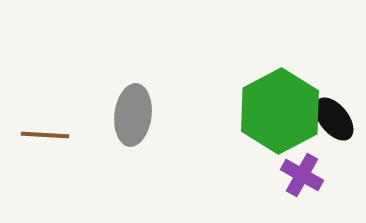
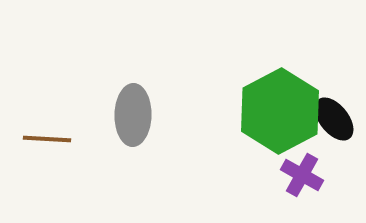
gray ellipse: rotated 6 degrees counterclockwise
brown line: moved 2 px right, 4 px down
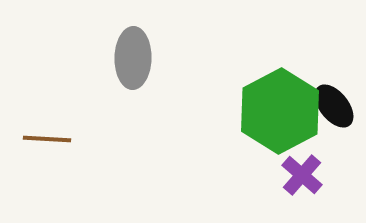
gray ellipse: moved 57 px up
black ellipse: moved 13 px up
purple cross: rotated 12 degrees clockwise
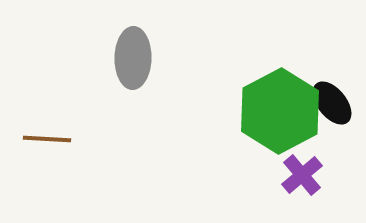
black ellipse: moved 2 px left, 3 px up
purple cross: rotated 9 degrees clockwise
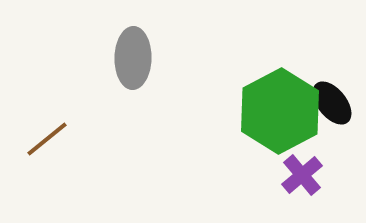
brown line: rotated 42 degrees counterclockwise
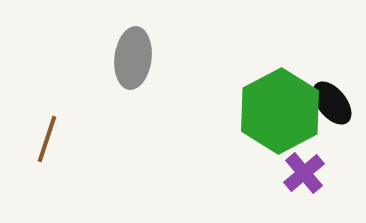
gray ellipse: rotated 6 degrees clockwise
brown line: rotated 33 degrees counterclockwise
purple cross: moved 2 px right, 2 px up
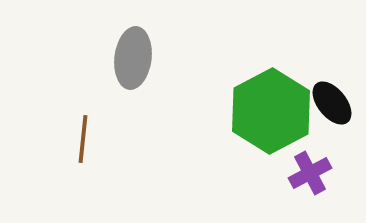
green hexagon: moved 9 px left
brown line: moved 36 px right; rotated 12 degrees counterclockwise
purple cross: moved 6 px right; rotated 12 degrees clockwise
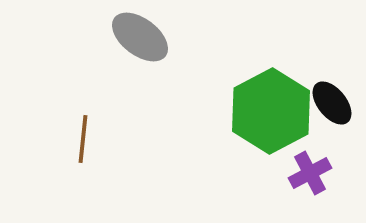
gray ellipse: moved 7 px right, 21 px up; rotated 60 degrees counterclockwise
